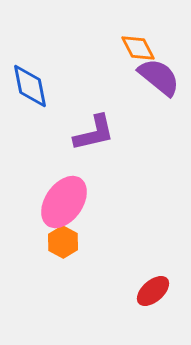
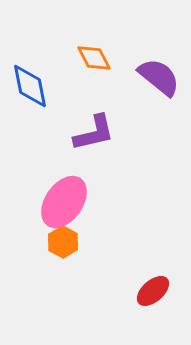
orange diamond: moved 44 px left, 10 px down
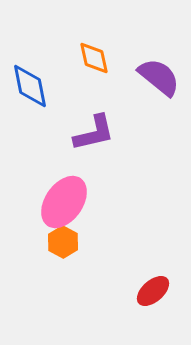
orange diamond: rotated 15 degrees clockwise
